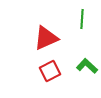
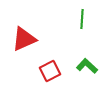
red triangle: moved 22 px left, 1 px down
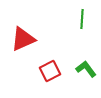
red triangle: moved 1 px left
green L-shape: moved 1 px left, 3 px down; rotated 10 degrees clockwise
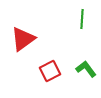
red triangle: rotated 12 degrees counterclockwise
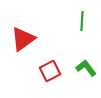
green line: moved 2 px down
green L-shape: moved 1 px up
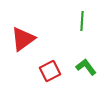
green L-shape: moved 1 px up
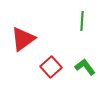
green L-shape: moved 1 px left
red square: moved 1 px right, 4 px up; rotated 15 degrees counterclockwise
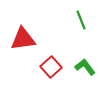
green line: moved 1 px left, 1 px up; rotated 24 degrees counterclockwise
red triangle: rotated 28 degrees clockwise
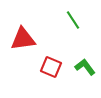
green line: moved 8 px left; rotated 12 degrees counterclockwise
red square: rotated 25 degrees counterclockwise
